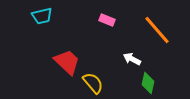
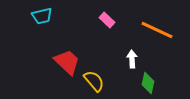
pink rectangle: rotated 21 degrees clockwise
orange line: rotated 24 degrees counterclockwise
white arrow: rotated 60 degrees clockwise
yellow semicircle: moved 1 px right, 2 px up
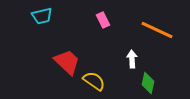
pink rectangle: moved 4 px left; rotated 21 degrees clockwise
yellow semicircle: rotated 15 degrees counterclockwise
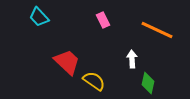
cyan trapezoid: moved 3 px left, 1 px down; rotated 60 degrees clockwise
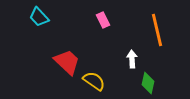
orange line: rotated 52 degrees clockwise
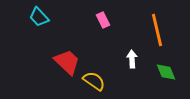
green diamond: moved 18 px right, 11 px up; rotated 35 degrees counterclockwise
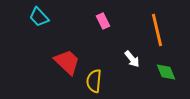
pink rectangle: moved 1 px down
white arrow: rotated 144 degrees clockwise
yellow semicircle: rotated 120 degrees counterclockwise
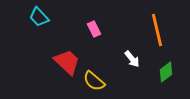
pink rectangle: moved 9 px left, 8 px down
green diamond: rotated 75 degrees clockwise
yellow semicircle: rotated 55 degrees counterclockwise
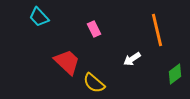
white arrow: rotated 96 degrees clockwise
green diamond: moved 9 px right, 2 px down
yellow semicircle: moved 2 px down
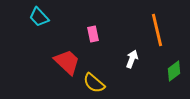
pink rectangle: moved 1 px left, 5 px down; rotated 14 degrees clockwise
white arrow: rotated 144 degrees clockwise
green diamond: moved 1 px left, 3 px up
